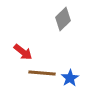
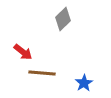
blue star: moved 14 px right, 5 px down
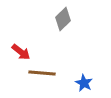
red arrow: moved 2 px left
blue star: rotated 12 degrees counterclockwise
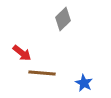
red arrow: moved 1 px right, 1 px down
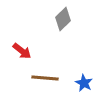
red arrow: moved 2 px up
brown line: moved 3 px right, 5 px down
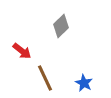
gray diamond: moved 2 px left, 7 px down
brown line: rotated 60 degrees clockwise
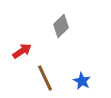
red arrow: rotated 72 degrees counterclockwise
blue star: moved 2 px left, 2 px up
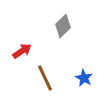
gray diamond: moved 2 px right
blue star: moved 2 px right, 3 px up
